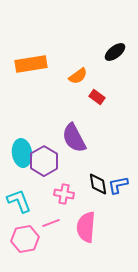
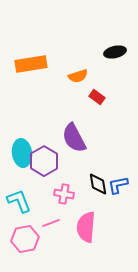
black ellipse: rotated 25 degrees clockwise
orange semicircle: rotated 18 degrees clockwise
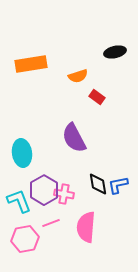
purple hexagon: moved 29 px down
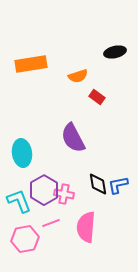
purple semicircle: moved 1 px left
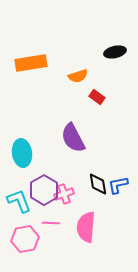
orange rectangle: moved 1 px up
pink cross: rotated 30 degrees counterclockwise
pink line: rotated 24 degrees clockwise
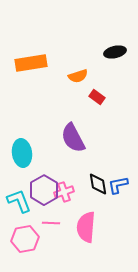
pink cross: moved 2 px up
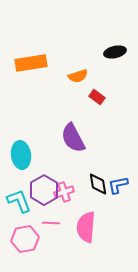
cyan ellipse: moved 1 px left, 2 px down
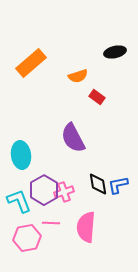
orange rectangle: rotated 32 degrees counterclockwise
pink hexagon: moved 2 px right, 1 px up
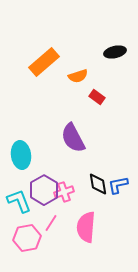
orange rectangle: moved 13 px right, 1 px up
pink line: rotated 60 degrees counterclockwise
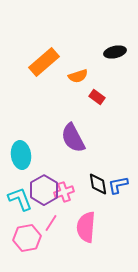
cyan L-shape: moved 1 px right, 2 px up
